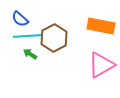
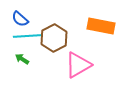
green arrow: moved 8 px left, 5 px down
pink triangle: moved 23 px left
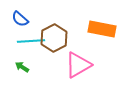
orange rectangle: moved 1 px right, 3 px down
cyan line: moved 4 px right, 5 px down
green arrow: moved 8 px down
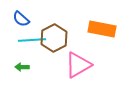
blue semicircle: moved 1 px right
cyan line: moved 1 px right, 1 px up
green arrow: rotated 32 degrees counterclockwise
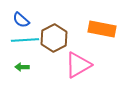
blue semicircle: moved 1 px down
cyan line: moved 7 px left
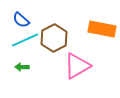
cyan line: rotated 20 degrees counterclockwise
pink triangle: moved 1 px left, 1 px down
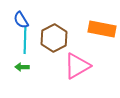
blue semicircle: rotated 18 degrees clockwise
cyan line: rotated 64 degrees counterclockwise
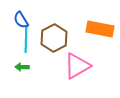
orange rectangle: moved 2 px left
cyan line: moved 1 px right, 1 px up
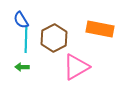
pink triangle: moved 1 px left, 1 px down
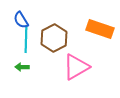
orange rectangle: rotated 8 degrees clockwise
